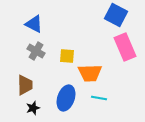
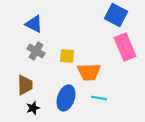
orange trapezoid: moved 1 px left, 1 px up
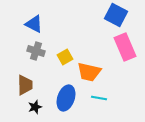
gray cross: rotated 12 degrees counterclockwise
yellow square: moved 2 px left, 1 px down; rotated 35 degrees counterclockwise
orange trapezoid: rotated 15 degrees clockwise
black star: moved 2 px right, 1 px up
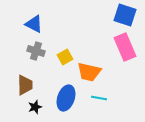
blue square: moved 9 px right; rotated 10 degrees counterclockwise
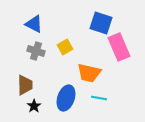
blue square: moved 24 px left, 8 px down
pink rectangle: moved 6 px left
yellow square: moved 10 px up
orange trapezoid: moved 1 px down
black star: moved 1 px left, 1 px up; rotated 16 degrees counterclockwise
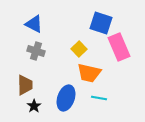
yellow square: moved 14 px right, 2 px down; rotated 14 degrees counterclockwise
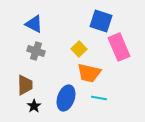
blue square: moved 2 px up
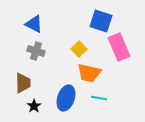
brown trapezoid: moved 2 px left, 2 px up
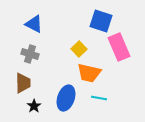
gray cross: moved 6 px left, 3 px down
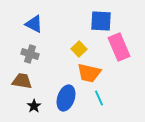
blue square: rotated 15 degrees counterclockwise
brown trapezoid: moved 1 px left, 2 px up; rotated 80 degrees counterclockwise
cyan line: rotated 56 degrees clockwise
